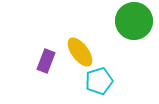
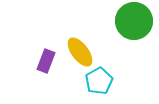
cyan pentagon: rotated 12 degrees counterclockwise
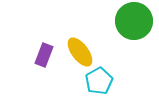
purple rectangle: moved 2 px left, 6 px up
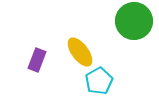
purple rectangle: moved 7 px left, 5 px down
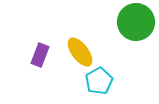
green circle: moved 2 px right, 1 px down
purple rectangle: moved 3 px right, 5 px up
